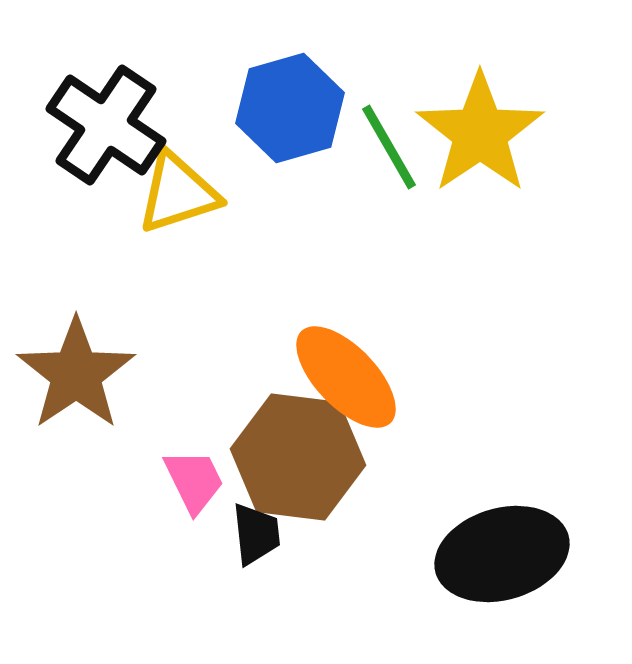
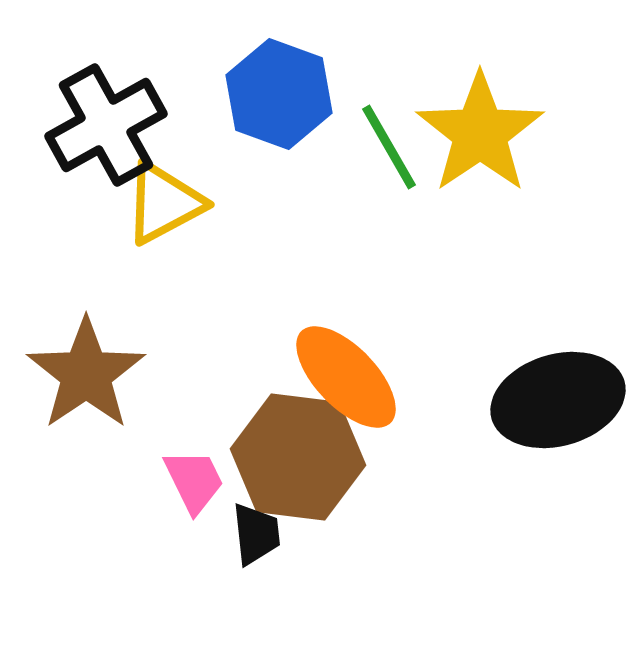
blue hexagon: moved 11 px left, 14 px up; rotated 24 degrees counterclockwise
black cross: rotated 27 degrees clockwise
yellow triangle: moved 14 px left, 10 px down; rotated 10 degrees counterclockwise
brown star: moved 10 px right
black ellipse: moved 56 px right, 154 px up
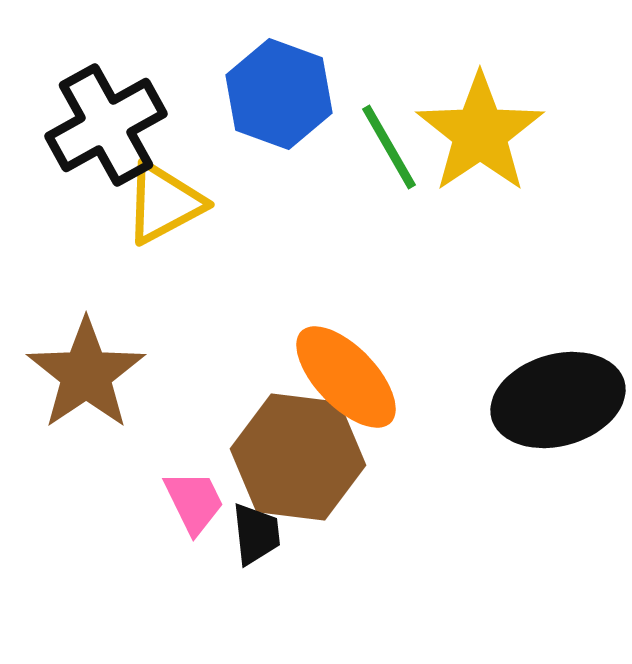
pink trapezoid: moved 21 px down
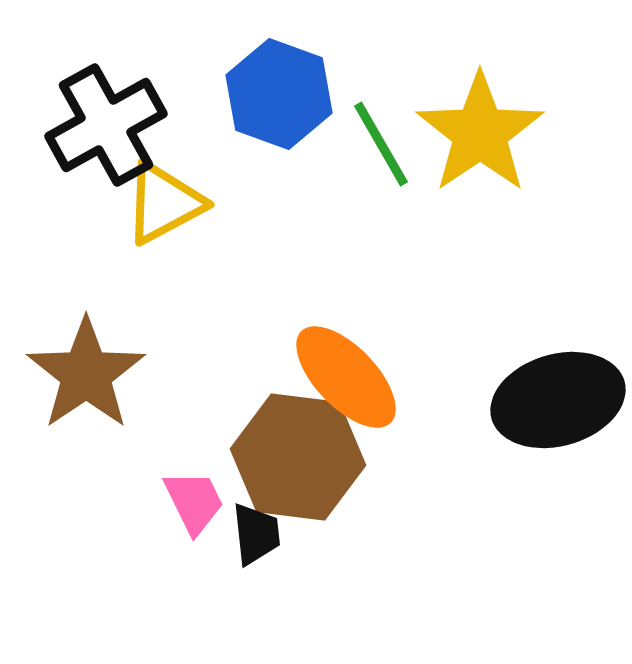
green line: moved 8 px left, 3 px up
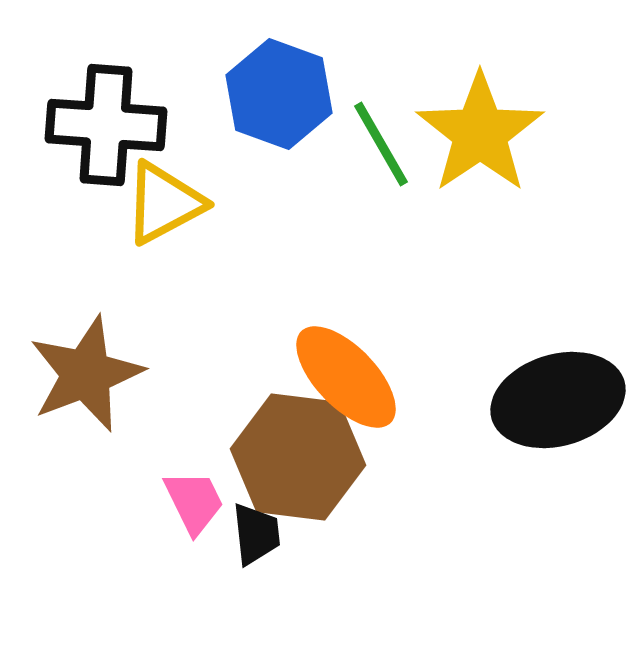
black cross: rotated 33 degrees clockwise
brown star: rotated 13 degrees clockwise
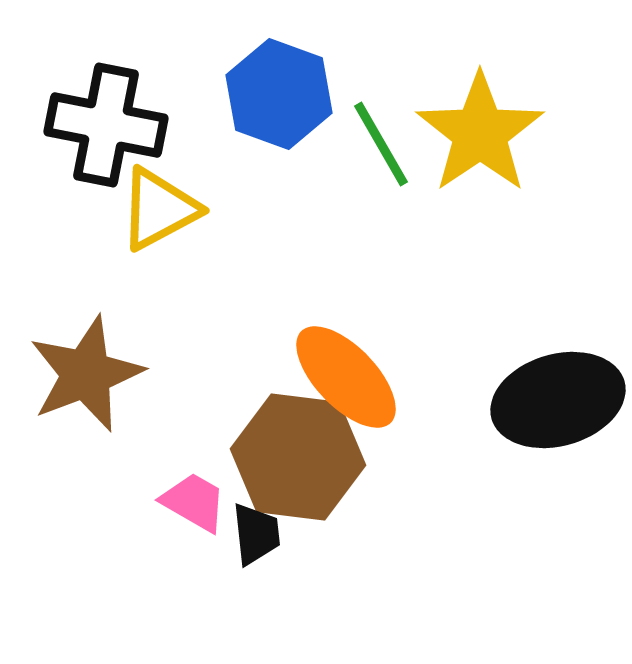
black cross: rotated 7 degrees clockwise
yellow triangle: moved 5 px left, 6 px down
pink trapezoid: rotated 34 degrees counterclockwise
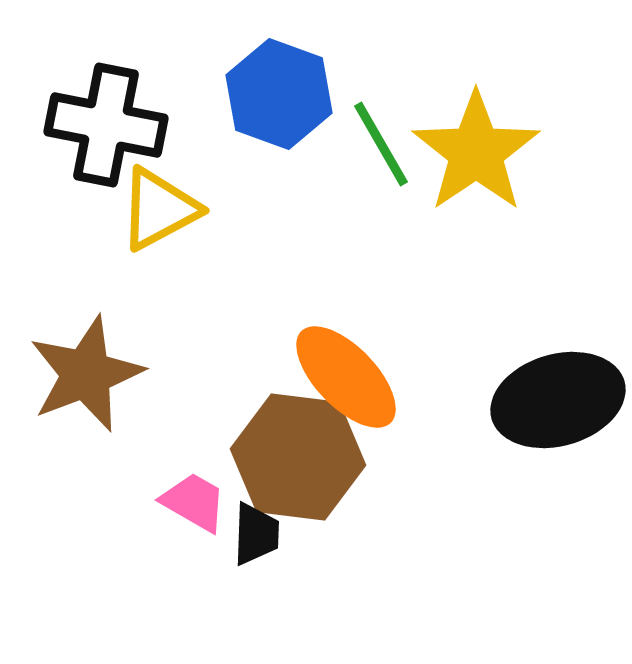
yellow star: moved 4 px left, 19 px down
black trapezoid: rotated 8 degrees clockwise
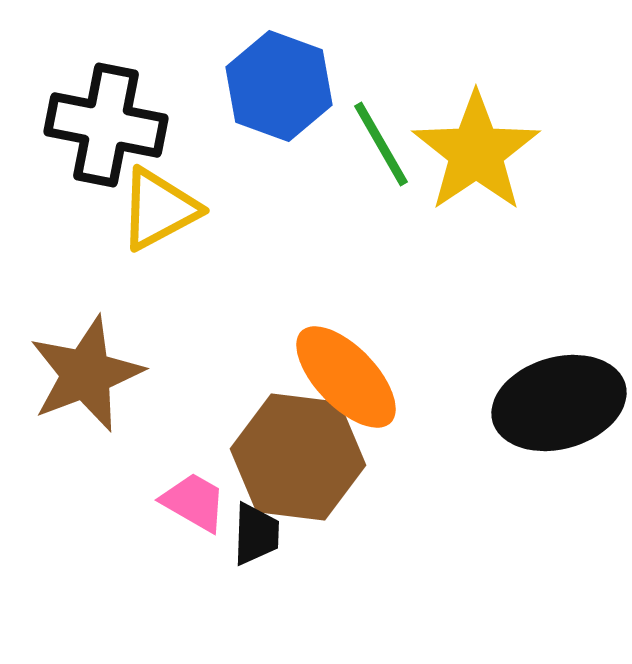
blue hexagon: moved 8 px up
black ellipse: moved 1 px right, 3 px down
